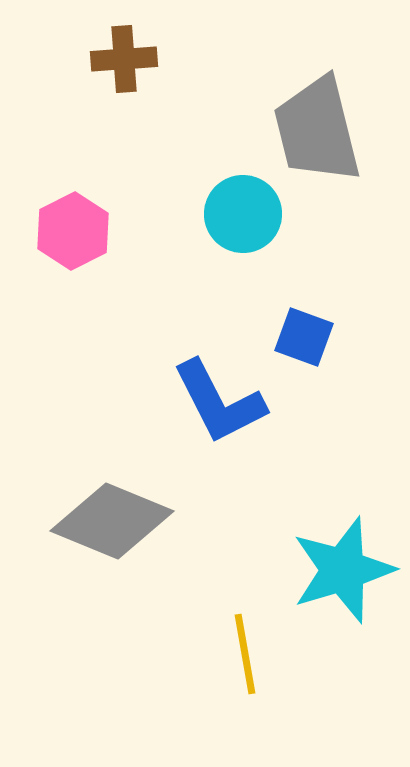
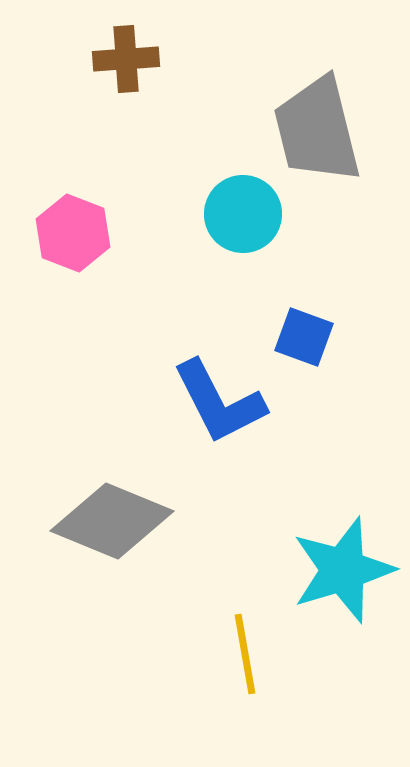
brown cross: moved 2 px right
pink hexagon: moved 2 px down; rotated 12 degrees counterclockwise
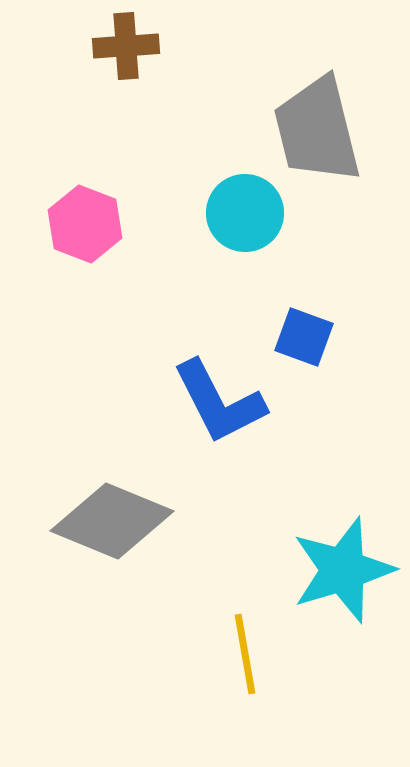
brown cross: moved 13 px up
cyan circle: moved 2 px right, 1 px up
pink hexagon: moved 12 px right, 9 px up
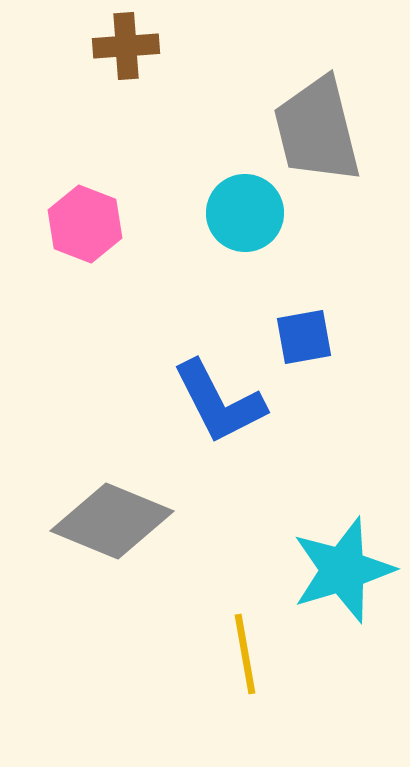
blue square: rotated 30 degrees counterclockwise
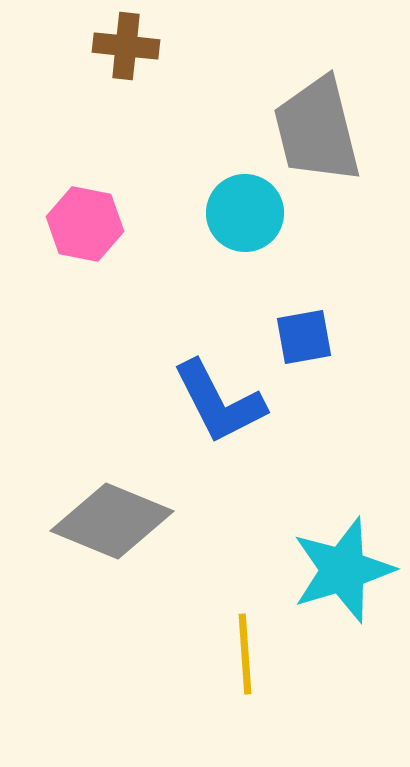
brown cross: rotated 10 degrees clockwise
pink hexagon: rotated 10 degrees counterclockwise
yellow line: rotated 6 degrees clockwise
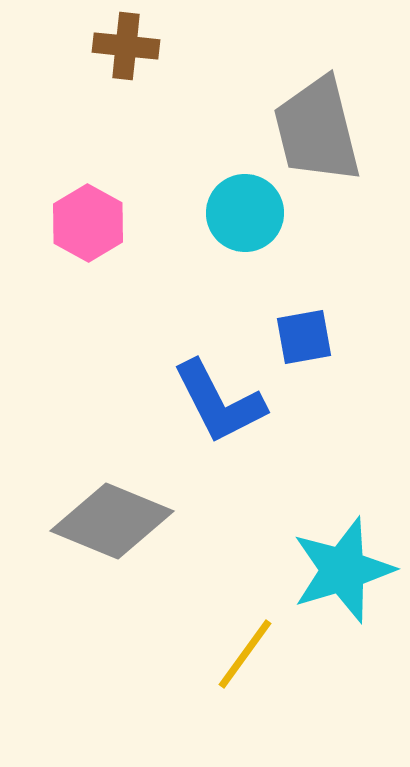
pink hexagon: moved 3 px right, 1 px up; rotated 18 degrees clockwise
yellow line: rotated 40 degrees clockwise
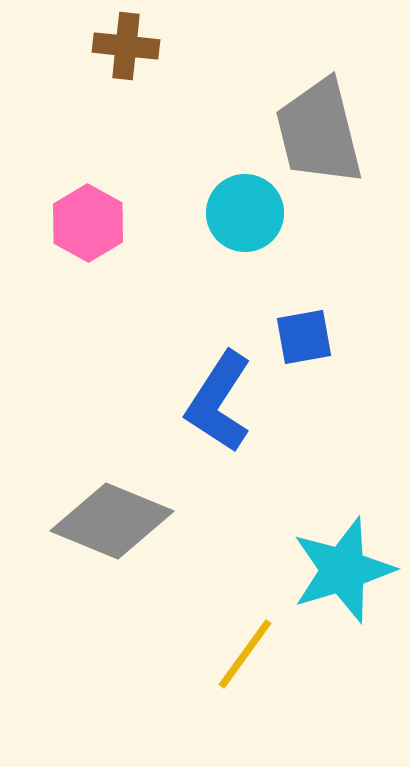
gray trapezoid: moved 2 px right, 2 px down
blue L-shape: rotated 60 degrees clockwise
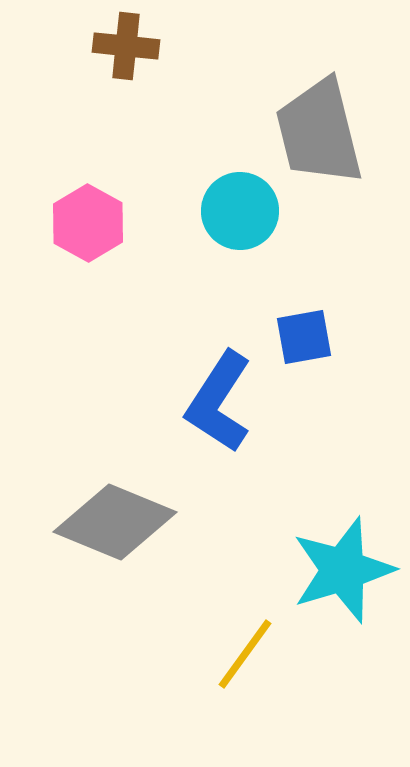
cyan circle: moved 5 px left, 2 px up
gray diamond: moved 3 px right, 1 px down
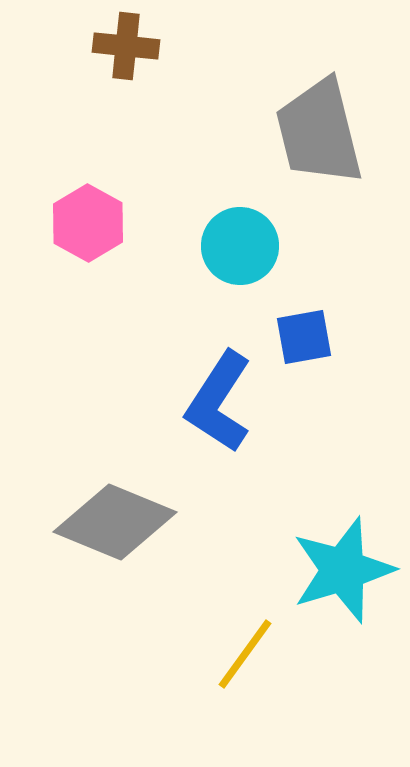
cyan circle: moved 35 px down
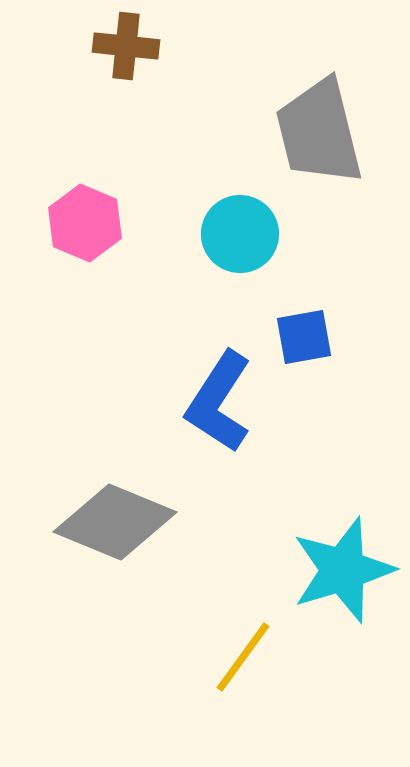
pink hexagon: moved 3 px left; rotated 6 degrees counterclockwise
cyan circle: moved 12 px up
yellow line: moved 2 px left, 3 px down
